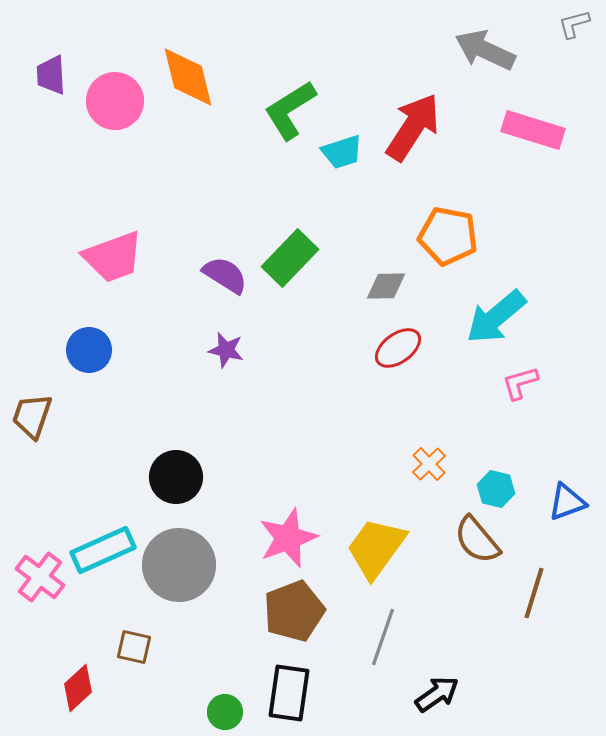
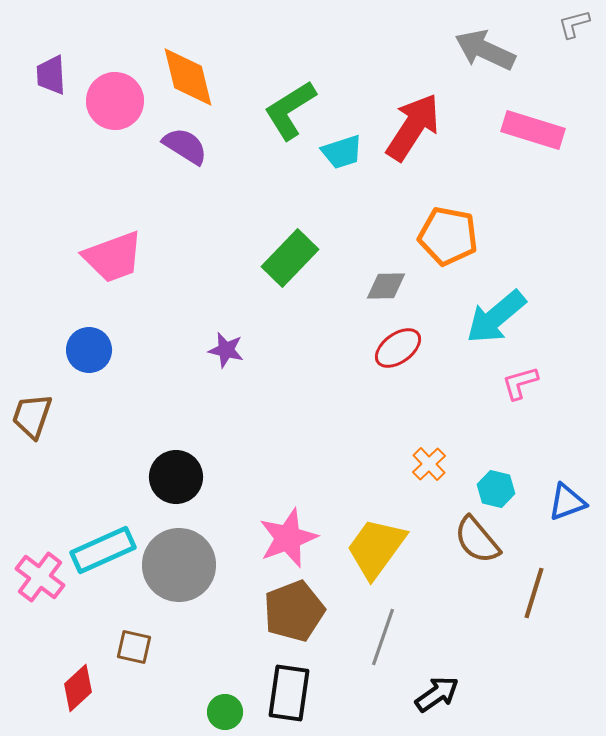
purple semicircle: moved 40 px left, 129 px up
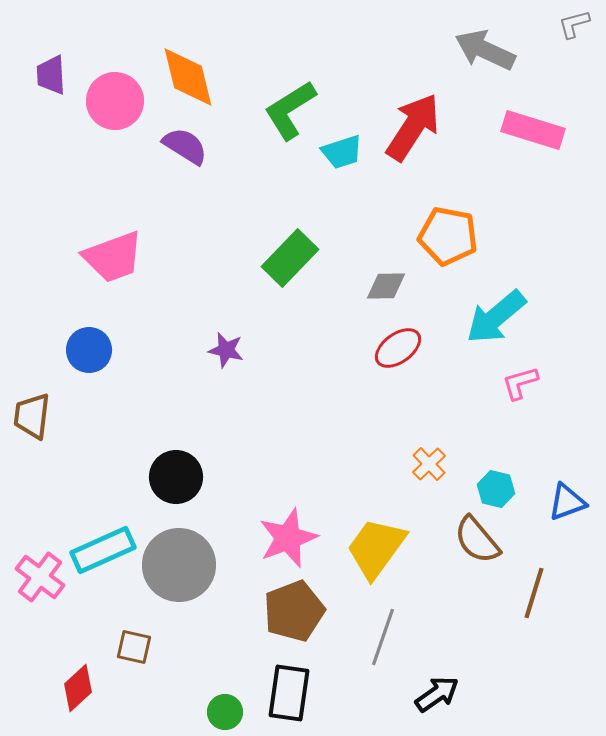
brown trapezoid: rotated 12 degrees counterclockwise
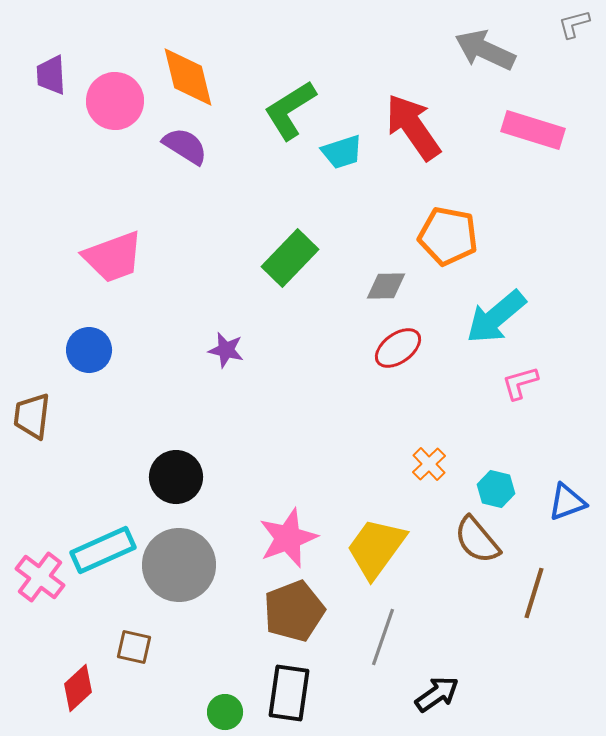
red arrow: rotated 68 degrees counterclockwise
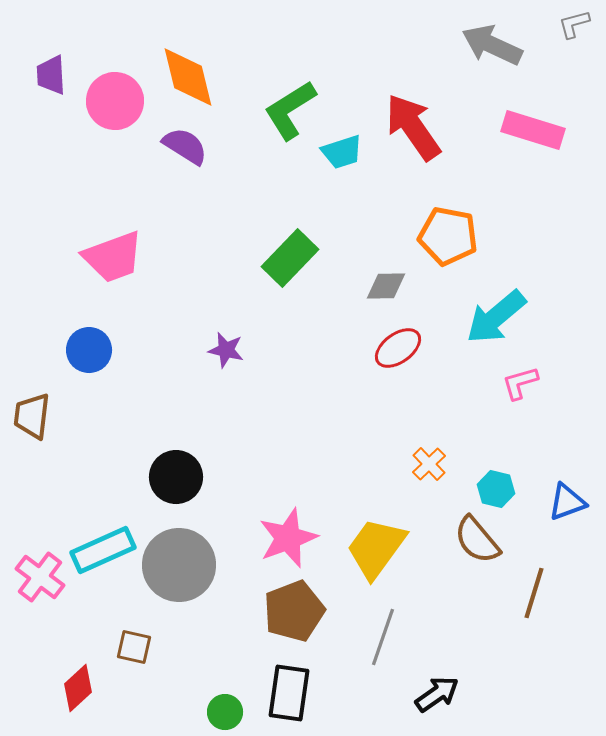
gray arrow: moved 7 px right, 5 px up
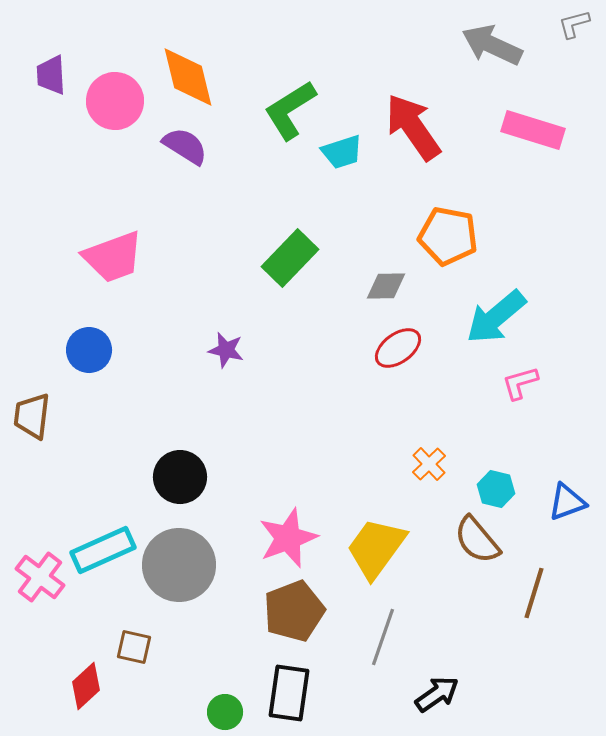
black circle: moved 4 px right
red diamond: moved 8 px right, 2 px up
